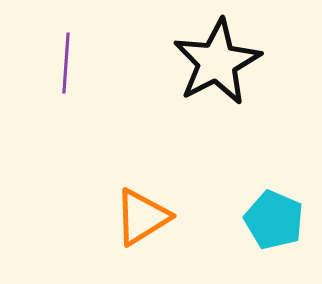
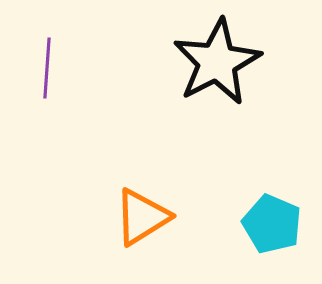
purple line: moved 19 px left, 5 px down
cyan pentagon: moved 2 px left, 4 px down
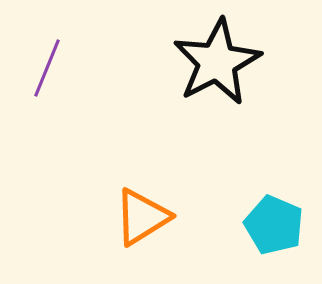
purple line: rotated 18 degrees clockwise
cyan pentagon: moved 2 px right, 1 px down
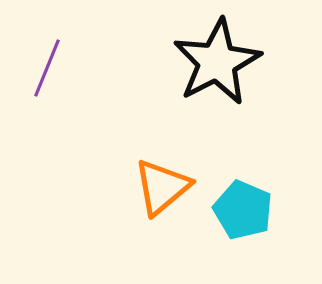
orange triangle: moved 20 px right, 30 px up; rotated 8 degrees counterclockwise
cyan pentagon: moved 31 px left, 15 px up
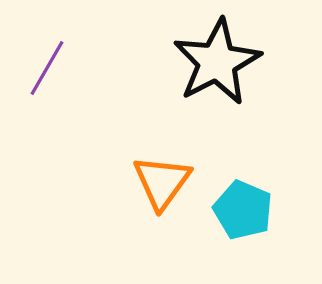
purple line: rotated 8 degrees clockwise
orange triangle: moved 5 px up; rotated 14 degrees counterclockwise
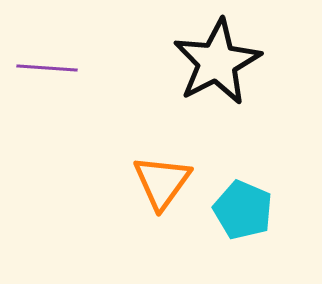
purple line: rotated 64 degrees clockwise
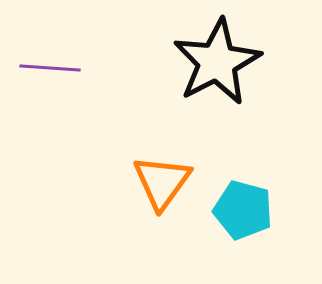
purple line: moved 3 px right
cyan pentagon: rotated 8 degrees counterclockwise
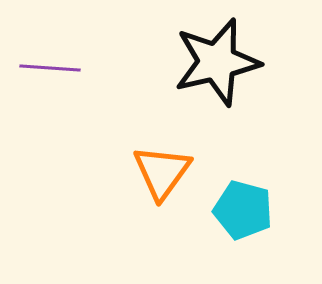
black star: rotated 14 degrees clockwise
orange triangle: moved 10 px up
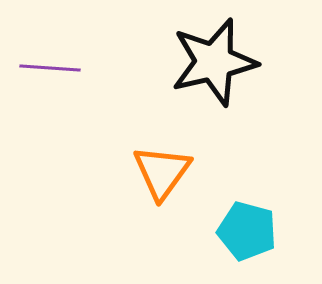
black star: moved 3 px left
cyan pentagon: moved 4 px right, 21 px down
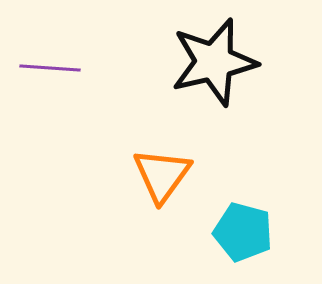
orange triangle: moved 3 px down
cyan pentagon: moved 4 px left, 1 px down
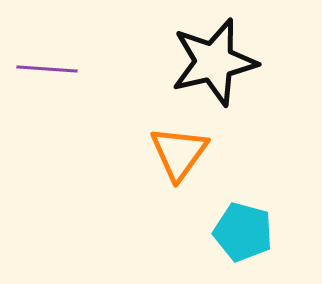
purple line: moved 3 px left, 1 px down
orange triangle: moved 17 px right, 22 px up
